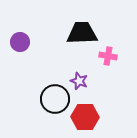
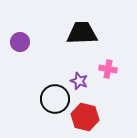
pink cross: moved 13 px down
red hexagon: rotated 12 degrees clockwise
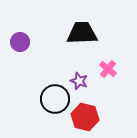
pink cross: rotated 30 degrees clockwise
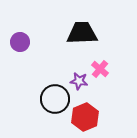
pink cross: moved 8 px left
purple star: rotated 12 degrees counterclockwise
red hexagon: rotated 24 degrees clockwise
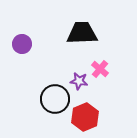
purple circle: moved 2 px right, 2 px down
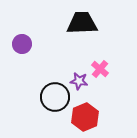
black trapezoid: moved 10 px up
black circle: moved 2 px up
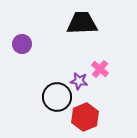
black circle: moved 2 px right
